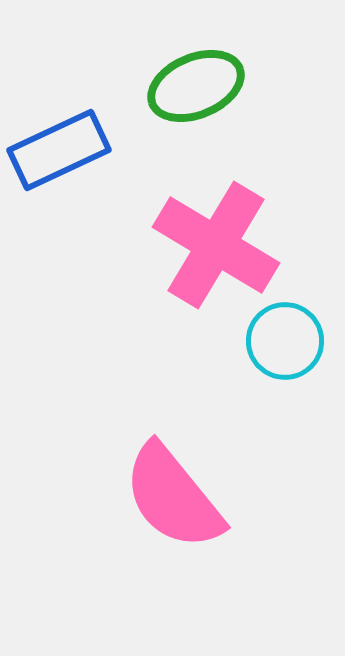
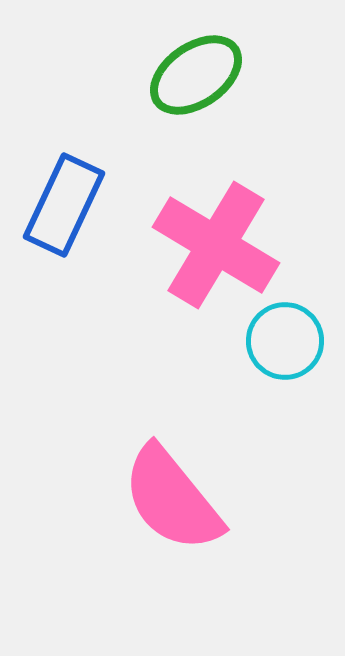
green ellipse: moved 11 px up; rotated 12 degrees counterclockwise
blue rectangle: moved 5 px right, 55 px down; rotated 40 degrees counterclockwise
pink semicircle: moved 1 px left, 2 px down
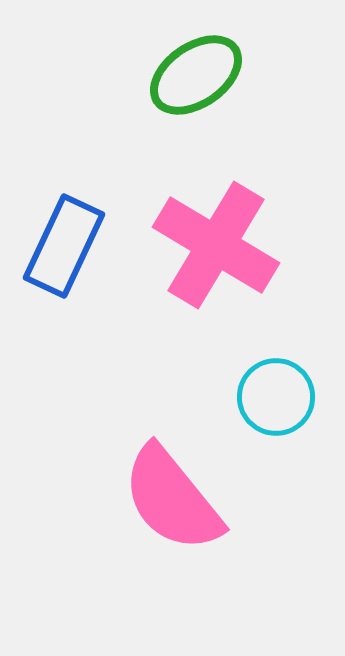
blue rectangle: moved 41 px down
cyan circle: moved 9 px left, 56 px down
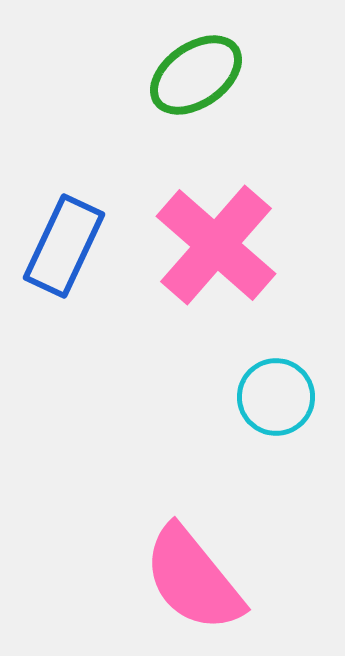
pink cross: rotated 10 degrees clockwise
pink semicircle: moved 21 px right, 80 px down
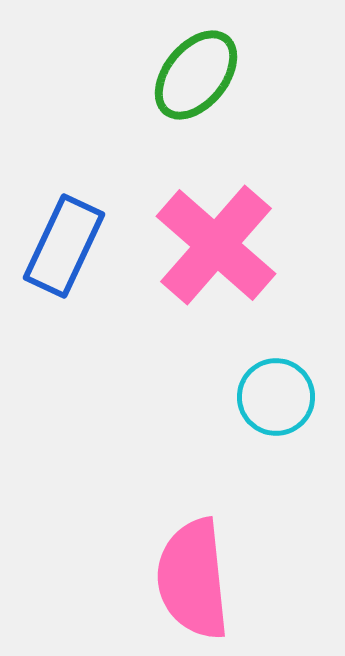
green ellipse: rotated 16 degrees counterclockwise
pink semicircle: rotated 33 degrees clockwise
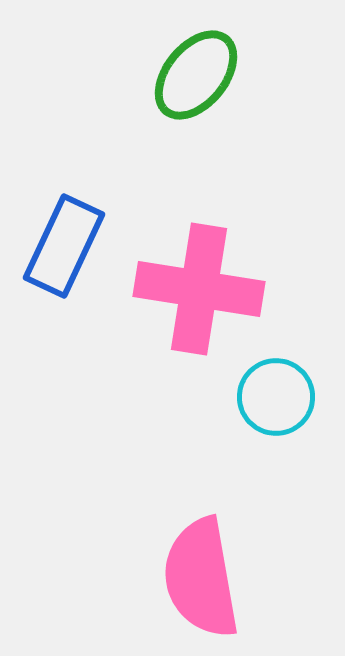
pink cross: moved 17 px left, 44 px down; rotated 32 degrees counterclockwise
pink semicircle: moved 8 px right, 1 px up; rotated 4 degrees counterclockwise
